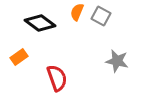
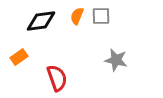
orange semicircle: moved 4 px down
gray square: rotated 30 degrees counterclockwise
black diamond: moved 1 px right, 2 px up; rotated 44 degrees counterclockwise
gray star: moved 1 px left, 1 px up
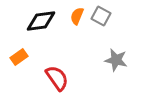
gray square: rotated 30 degrees clockwise
red semicircle: rotated 16 degrees counterclockwise
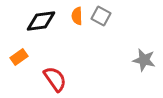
orange semicircle: rotated 24 degrees counterclockwise
gray star: moved 28 px right
red semicircle: moved 2 px left, 1 px down
